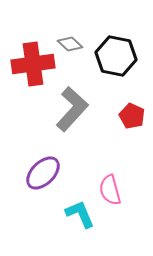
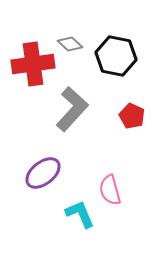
purple ellipse: rotated 6 degrees clockwise
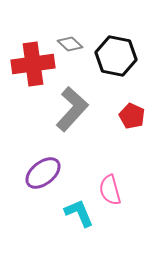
cyan L-shape: moved 1 px left, 1 px up
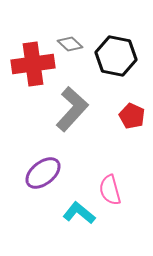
cyan L-shape: rotated 28 degrees counterclockwise
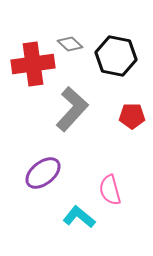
red pentagon: rotated 25 degrees counterclockwise
cyan L-shape: moved 4 px down
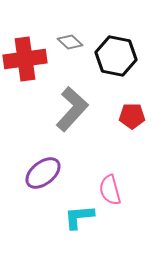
gray diamond: moved 2 px up
red cross: moved 8 px left, 5 px up
cyan L-shape: rotated 44 degrees counterclockwise
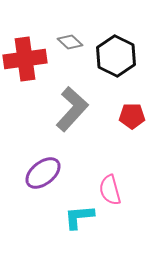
black hexagon: rotated 15 degrees clockwise
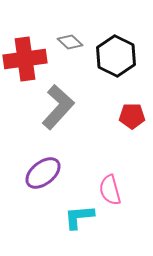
gray L-shape: moved 14 px left, 2 px up
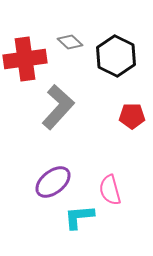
purple ellipse: moved 10 px right, 9 px down
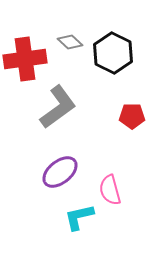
black hexagon: moved 3 px left, 3 px up
gray L-shape: rotated 12 degrees clockwise
purple ellipse: moved 7 px right, 10 px up
cyan L-shape: rotated 8 degrees counterclockwise
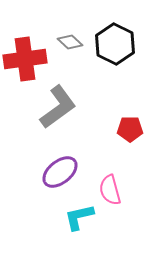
black hexagon: moved 2 px right, 9 px up
red pentagon: moved 2 px left, 13 px down
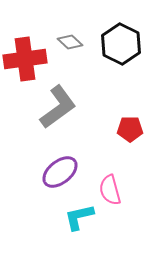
black hexagon: moved 6 px right
